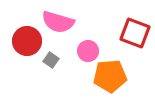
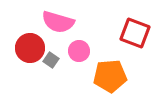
red circle: moved 3 px right, 7 px down
pink circle: moved 9 px left
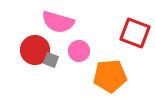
red circle: moved 5 px right, 2 px down
gray square: rotated 14 degrees counterclockwise
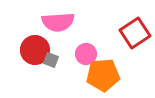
pink semicircle: rotated 20 degrees counterclockwise
red square: rotated 36 degrees clockwise
pink circle: moved 7 px right, 3 px down
orange pentagon: moved 7 px left, 1 px up
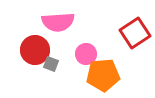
gray square: moved 4 px down
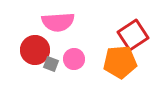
red square: moved 2 px left, 2 px down
pink circle: moved 12 px left, 5 px down
orange pentagon: moved 17 px right, 13 px up
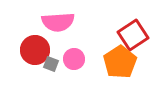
orange pentagon: rotated 28 degrees counterclockwise
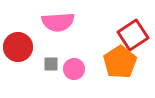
red circle: moved 17 px left, 3 px up
pink circle: moved 10 px down
gray square: rotated 21 degrees counterclockwise
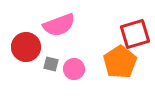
pink semicircle: moved 1 px right, 3 px down; rotated 16 degrees counterclockwise
red square: moved 2 px right, 1 px up; rotated 16 degrees clockwise
red circle: moved 8 px right
gray square: rotated 14 degrees clockwise
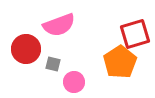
red circle: moved 2 px down
gray square: moved 2 px right
pink circle: moved 13 px down
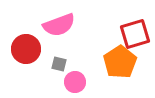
gray square: moved 6 px right
pink circle: moved 1 px right
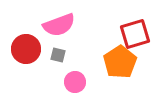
gray square: moved 1 px left, 9 px up
